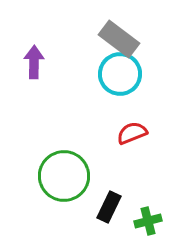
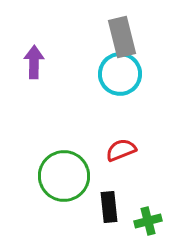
gray rectangle: moved 3 px right, 2 px up; rotated 39 degrees clockwise
red semicircle: moved 11 px left, 17 px down
black rectangle: rotated 32 degrees counterclockwise
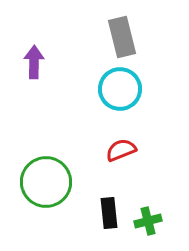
cyan circle: moved 15 px down
green circle: moved 18 px left, 6 px down
black rectangle: moved 6 px down
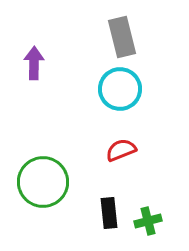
purple arrow: moved 1 px down
green circle: moved 3 px left
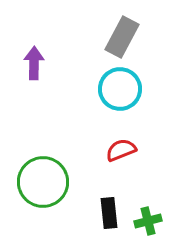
gray rectangle: rotated 42 degrees clockwise
